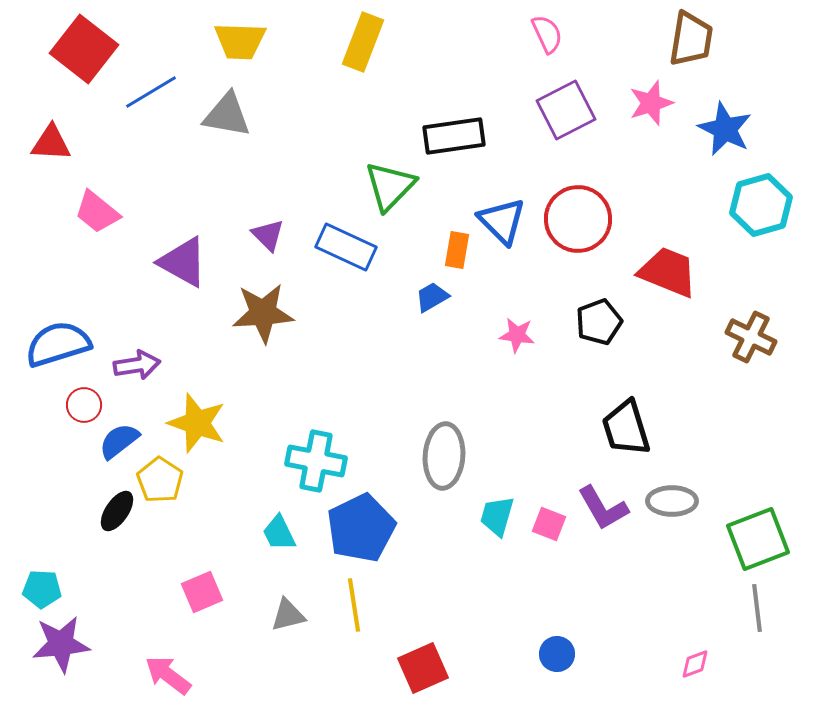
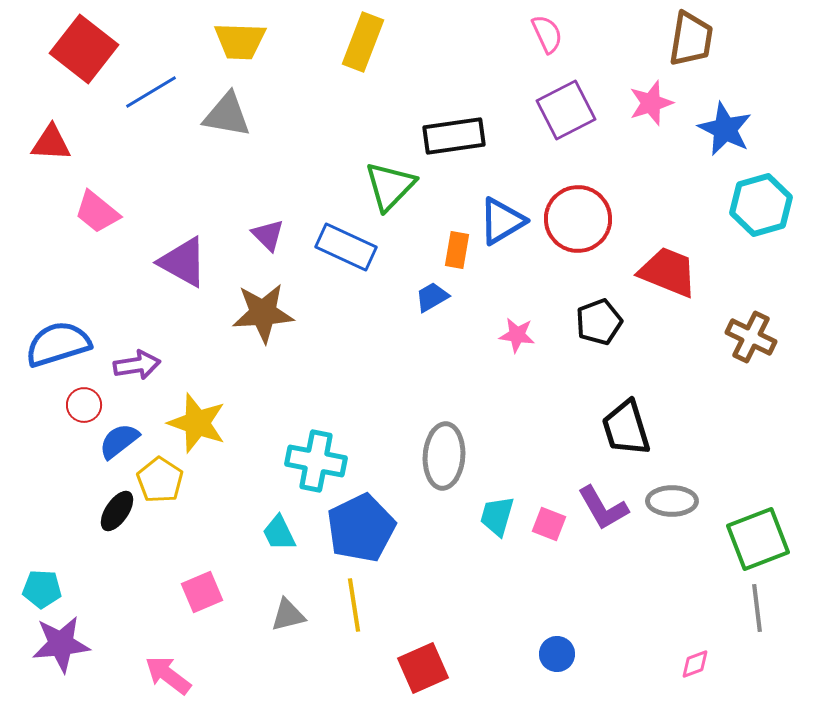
blue triangle at (502, 221): rotated 44 degrees clockwise
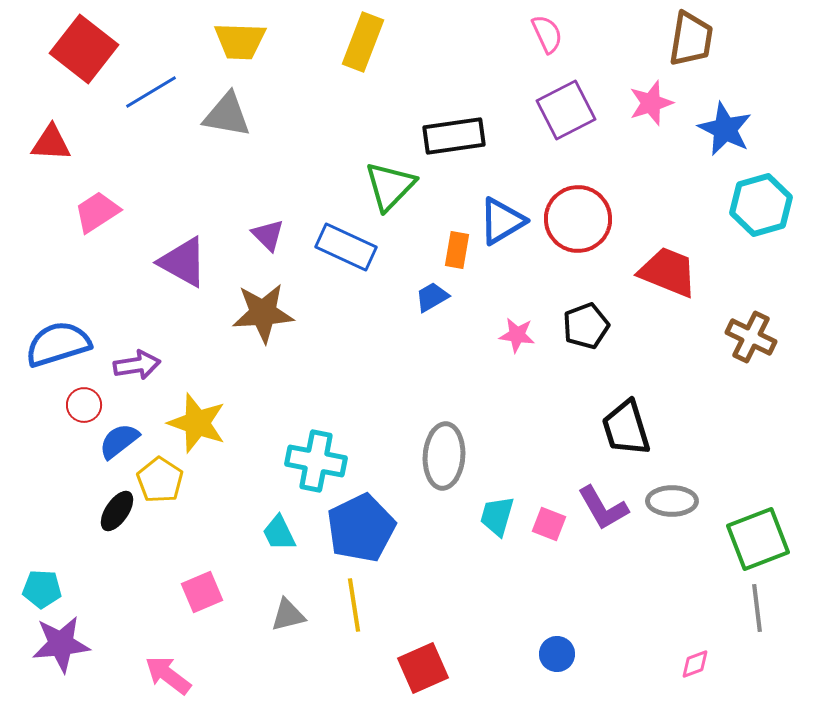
pink trapezoid at (97, 212): rotated 108 degrees clockwise
black pentagon at (599, 322): moved 13 px left, 4 px down
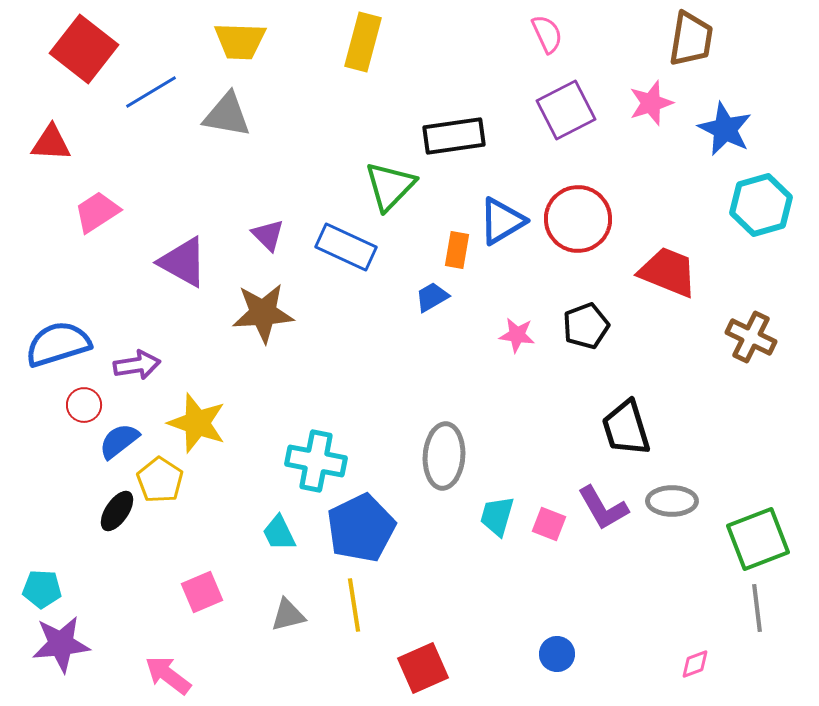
yellow rectangle at (363, 42): rotated 6 degrees counterclockwise
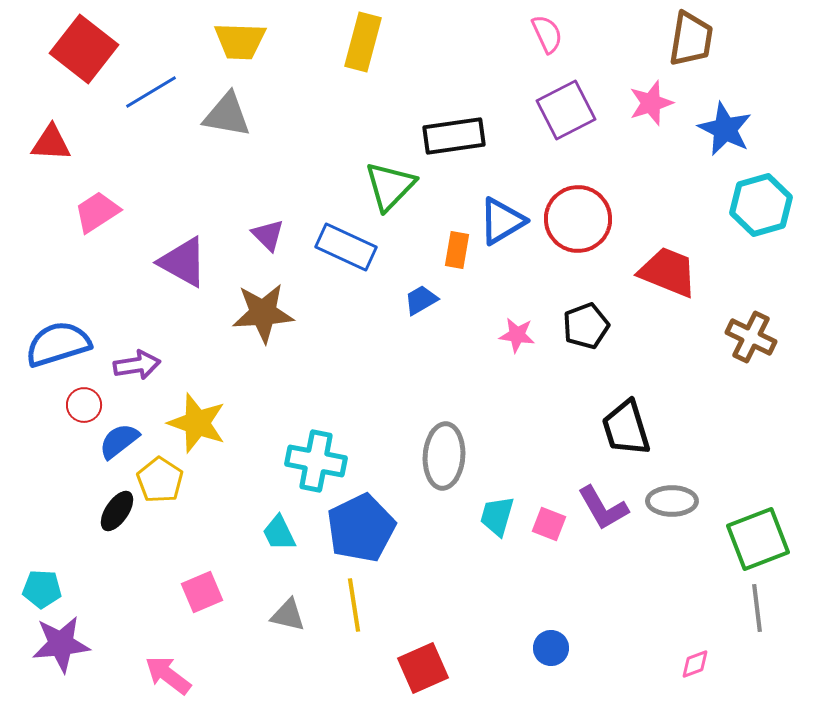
blue trapezoid at (432, 297): moved 11 px left, 3 px down
gray triangle at (288, 615): rotated 27 degrees clockwise
blue circle at (557, 654): moved 6 px left, 6 px up
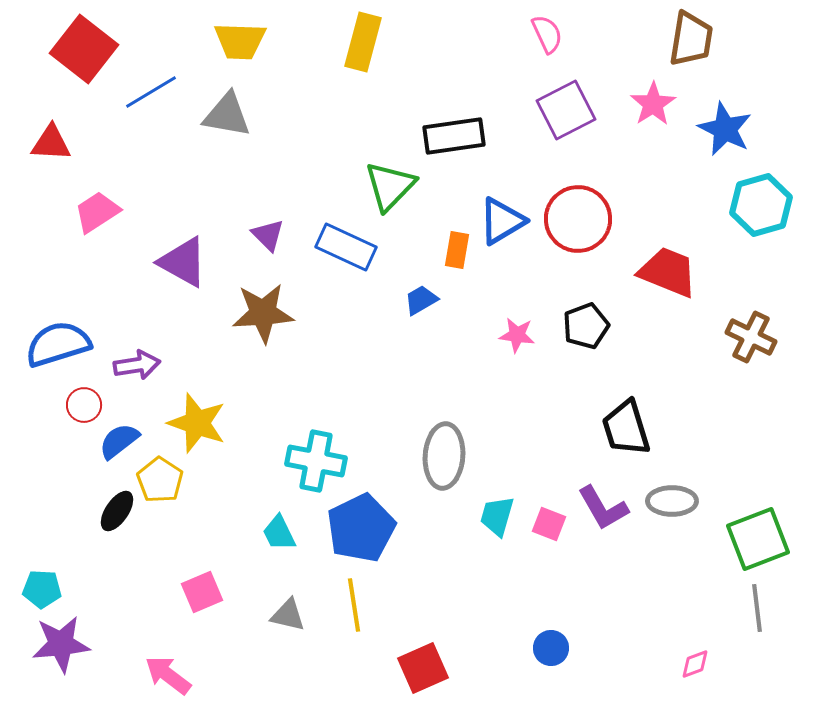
pink star at (651, 103): moved 2 px right, 1 px down; rotated 15 degrees counterclockwise
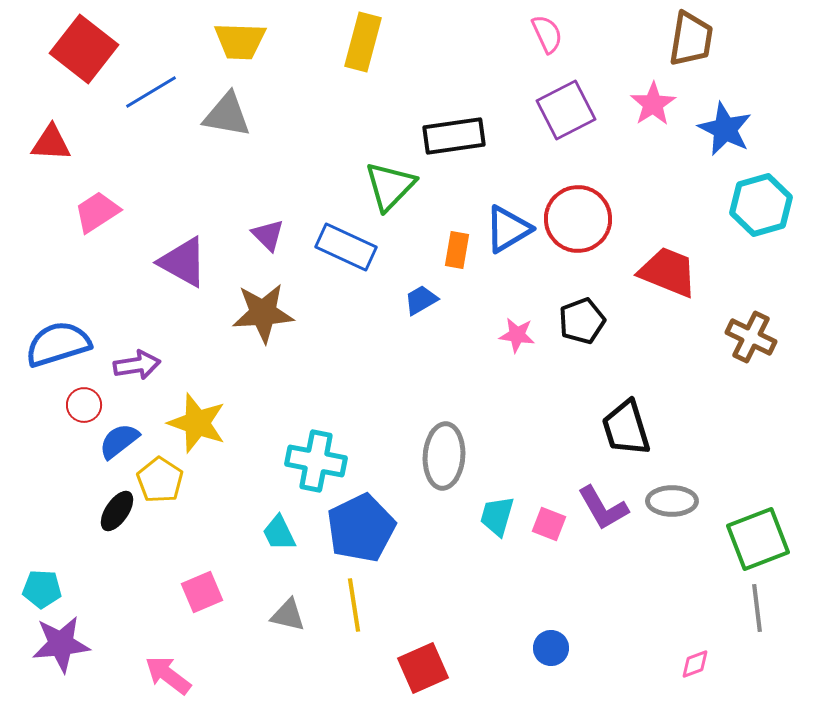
blue triangle at (502, 221): moved 6 px right, 8 px down
black pentagon at (586, 326): moved 4 px left, 5 px up
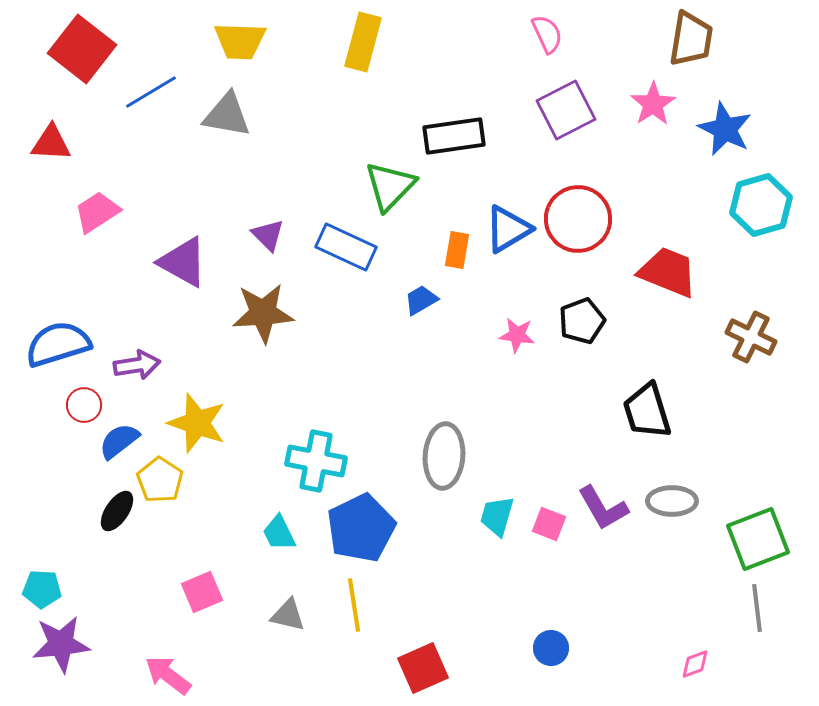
red square at (84, 49): moved 2 px left
black trapezoid at (626, 428): moved 21 px right, 17 px up
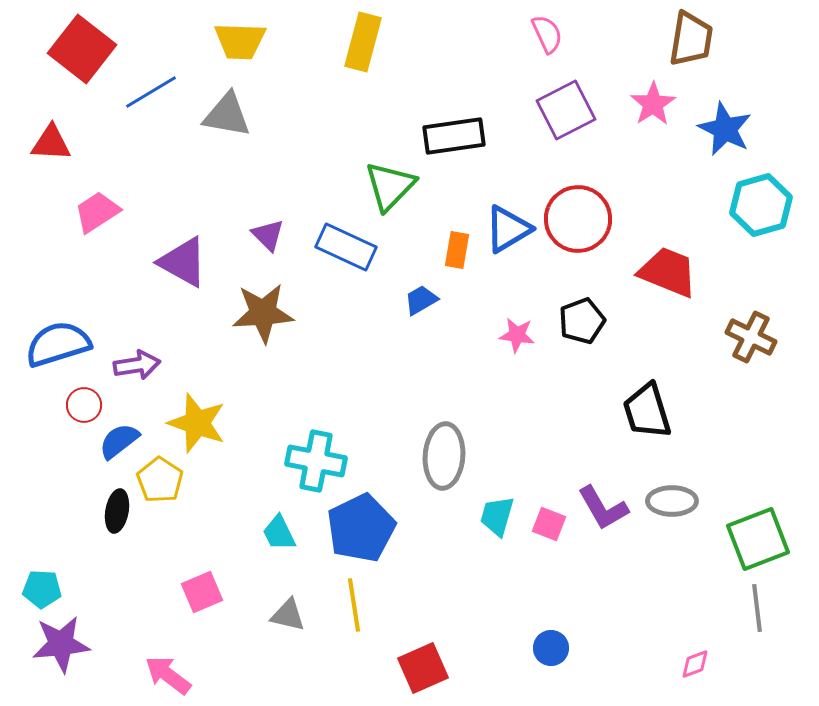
black ellipse at (117, 511): rotated 24 degrees counterclockwise
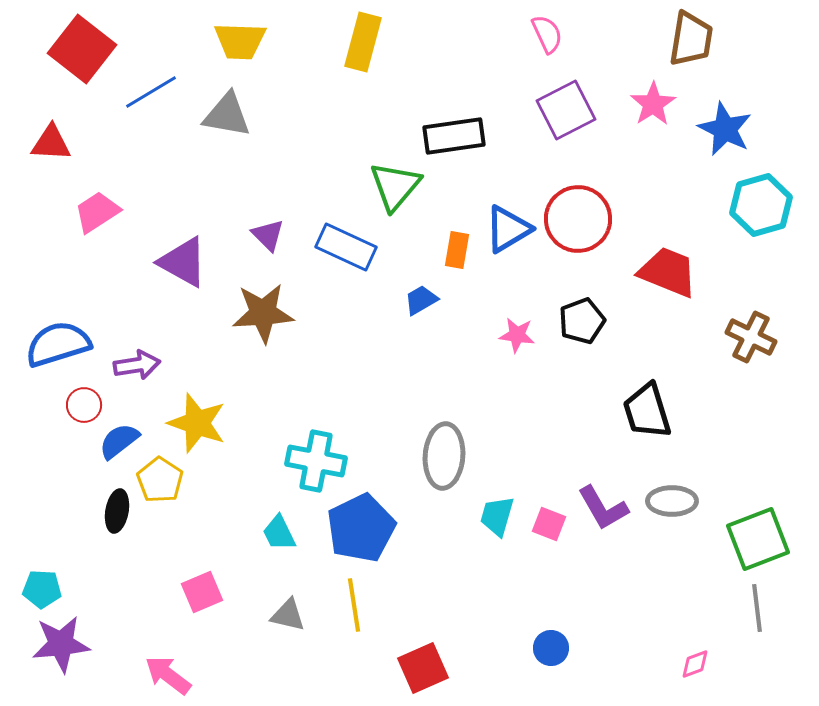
green triangle at (390, 186): moved 5 px right; rotated 4 degrees counterclockwise
